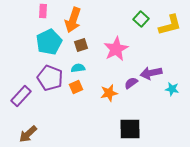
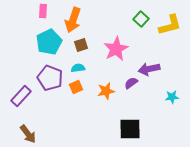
purple arrow: moved 2 px left, 4 px up
cyan star: moved 8 px down; rotated 16 degrees counterclockwise
orange star: moved 3 px left, 2 px up
brown arrow: rotated 84 degrees counterclockwise
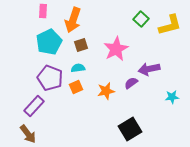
purple rectangle: moved 13 px right, 10 px down
black square: rotated 30 degrees counterclockwise
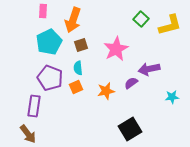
cyan semicircle: rotated 88 degrees counterclockwise
purple rectangle: rotated 35 degrees counterclockwise
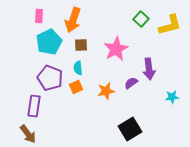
pink rectangle: moved 4 px left, 5 px down
brown square: rotated 16 degrees clockwise
purple arrow: rotated 85 degrees counterclockwise
